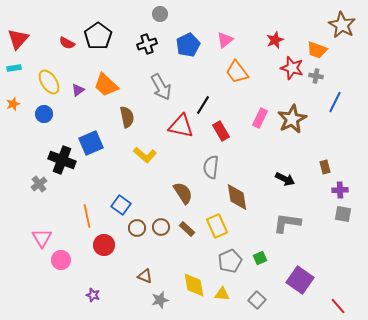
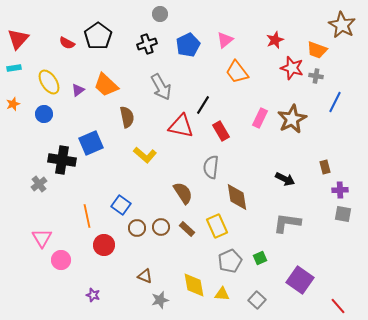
black cross at (62, 160): rotated 12 degrees counterclockwise
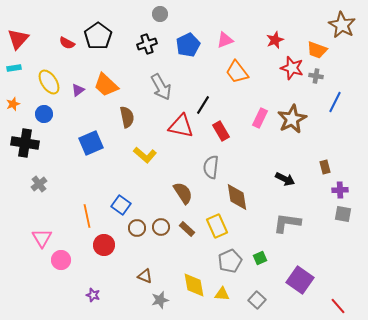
pink triangle at (225, 40): rotated 18 degrees clockwise
black cross at (62, 160): moved 37 px left, 17 px up
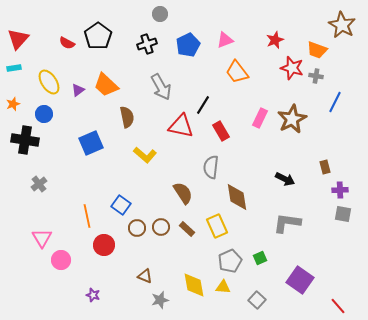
black cross at (25, 143): moved 3 px up
yellow triangle at (222, 294): moved 1 px right, 7 px up
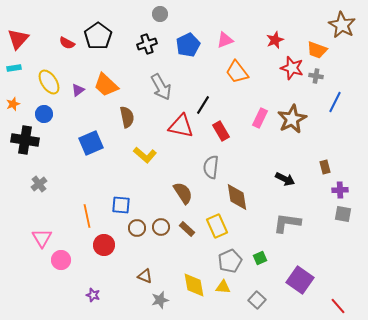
blue square at (121, 205): rotated 30 degrees counterclockwise
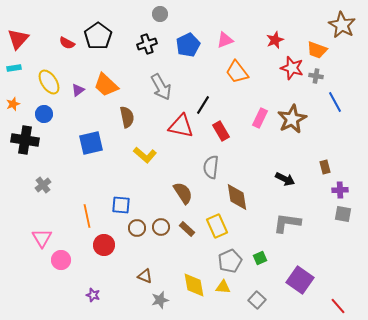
blue line at (335, 102): rotated 55 degrees counterclockwise
blue square at (91, 143): rotated 10 degrees clockwise
gray cross at (39, 184): moved 4 px right, 1 px down
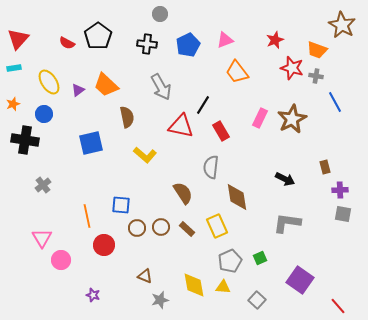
black cross at (147, 44): rotated 24 degrees clockwise
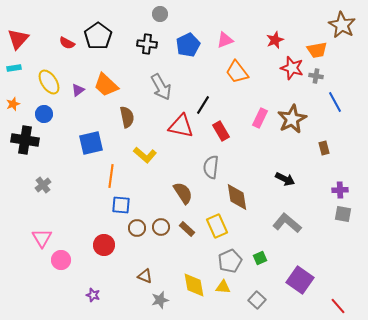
orange trapezoid at (317, 50): rotated 30 degrees counterclockwise
brown rectangle at (325, 167): moved 1 px left, 19 px up
orange line at (87, 216): moved 24 px right, 40 px up; rotated 20 degrees clockwise
gray L-shape at (287, 223): rotated 32 degrees clockwise
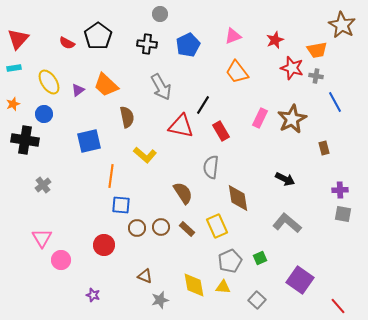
pink triangle at (225, 40): moved 8 px right, 4 px up
blue square at (91, 143): moved 2 px left, 2 px up
brown diamond at (237, 197): moved 1 px right, 1 px down
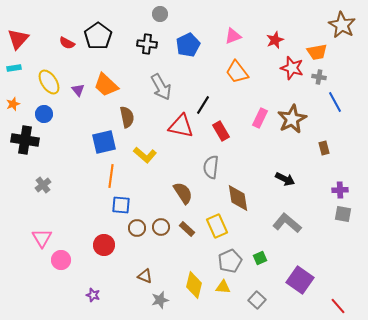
orange trapezoid at (317, 50): moved 2 px down
gray cross at (316, 76): moved 3 px right, 1 px down
purple triangle at (78, 90): rotated 32 degrees counterclockwise
blue square at (89, 141): moved 15 px right, 1 px down
yellow diamond at (194, 285): rotated 24 degrees clockwise
